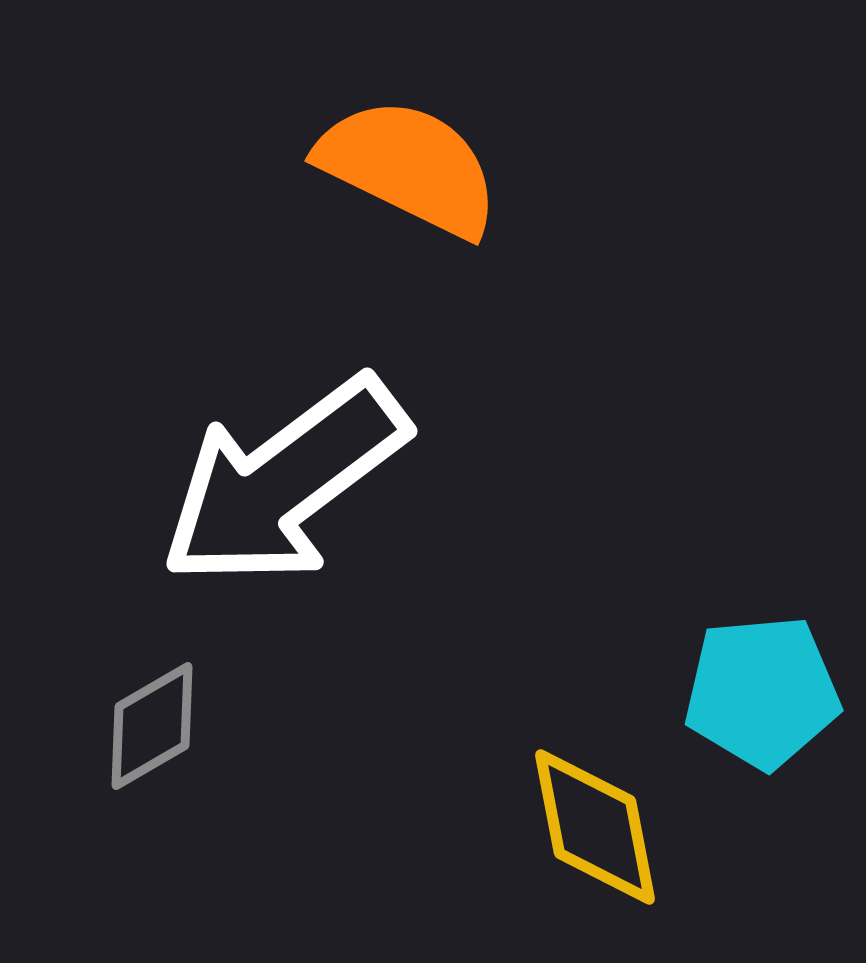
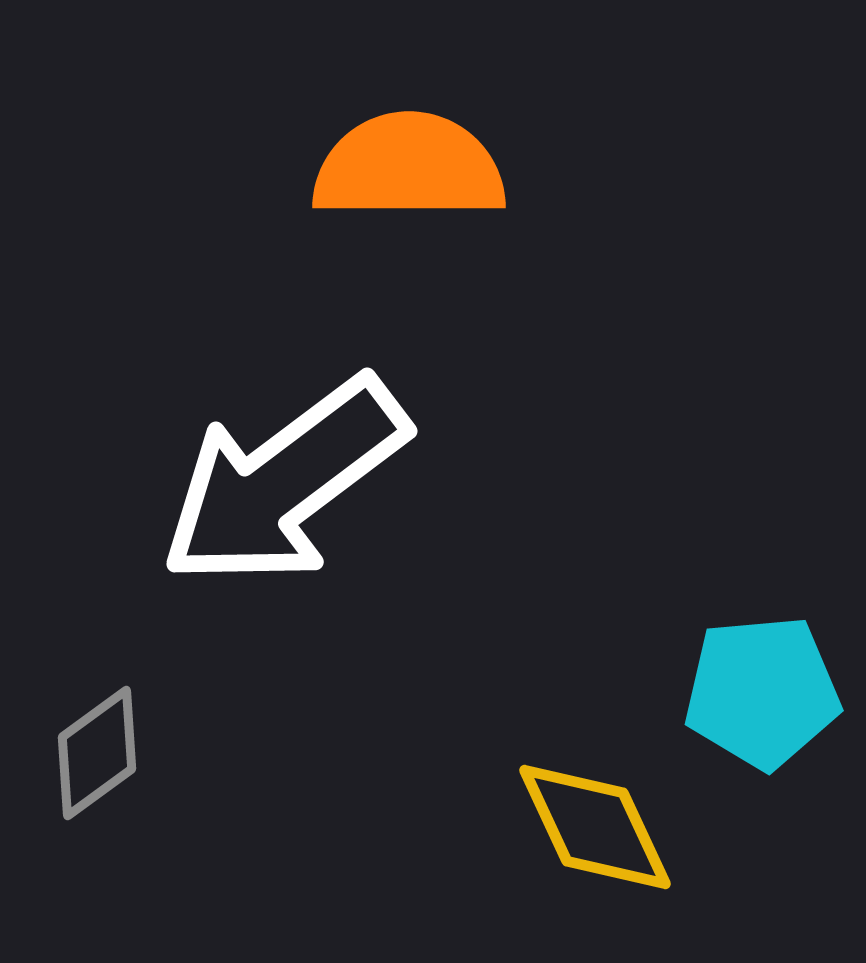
orange semicircle: rotated 26 degrees counterclockwise
gray diamond: moved 55 px left, 27 px down; rotated 6 degrees counterclockwise
yellow diamond: rotated 14 degrees counterclockwise
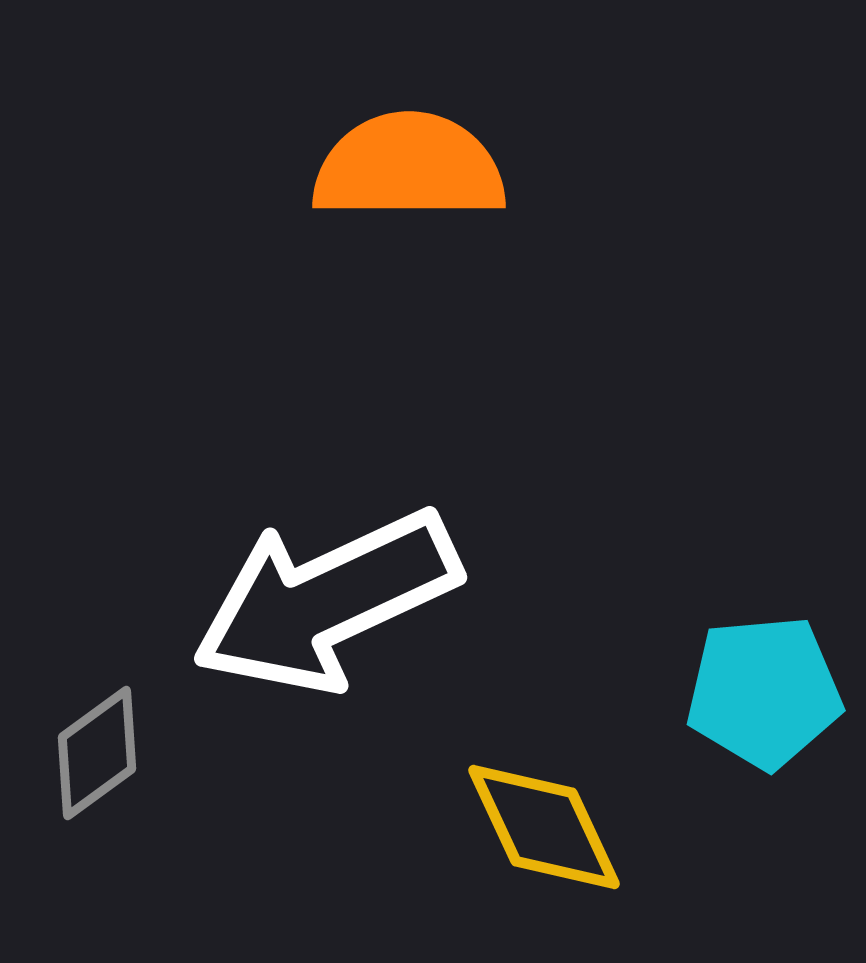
white arrow: moved 42 px right, 119 px down; rotated 12 degrees clockwise
cyan pentagon: moved 2 px right
yellow diamond: moved 51 px left
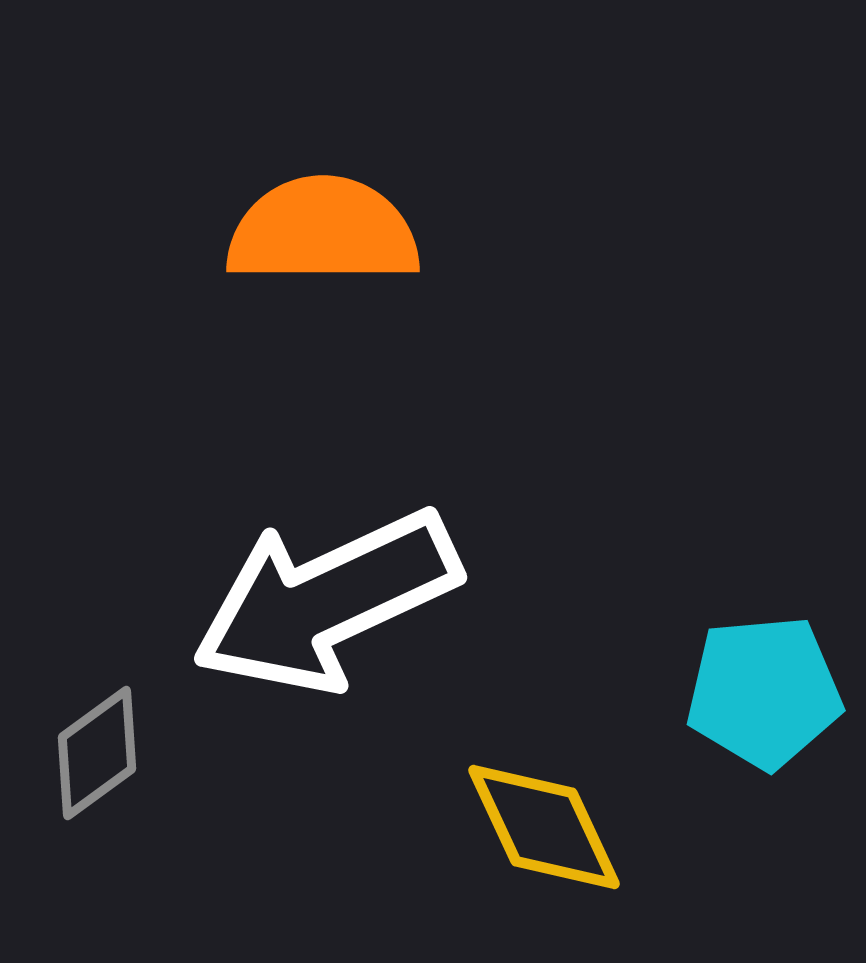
orange semicircle: moved 86 px left, 64 px down
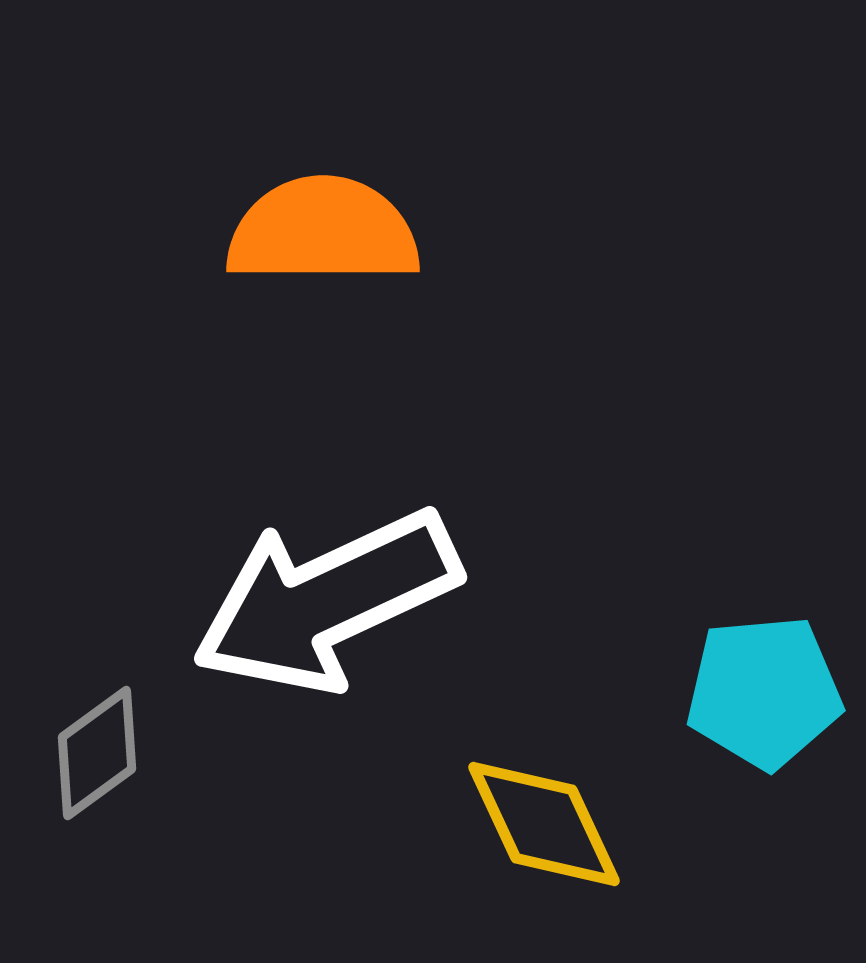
yellow diamond: moved 3 px up
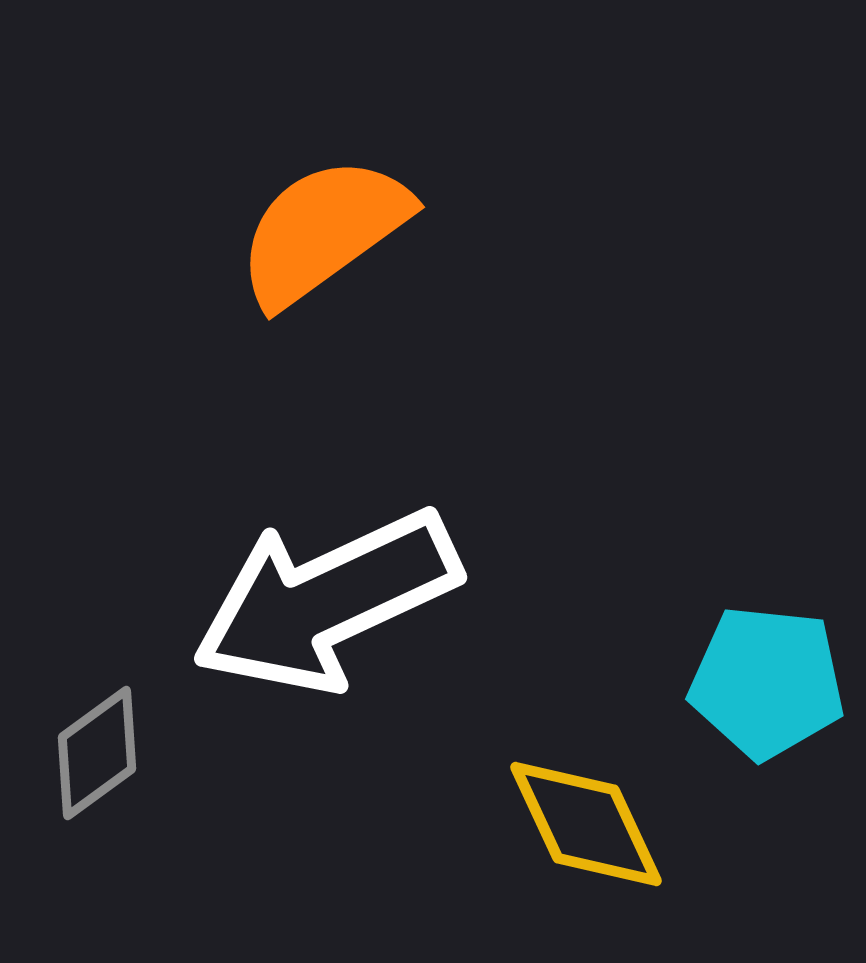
orange semicircle: rotated 36 degrees counterclockwise
cyan pentagon: moved 3 px right, 10 px up; rotated 11 degrees clockwise
yellow diamond: moved 42 px right
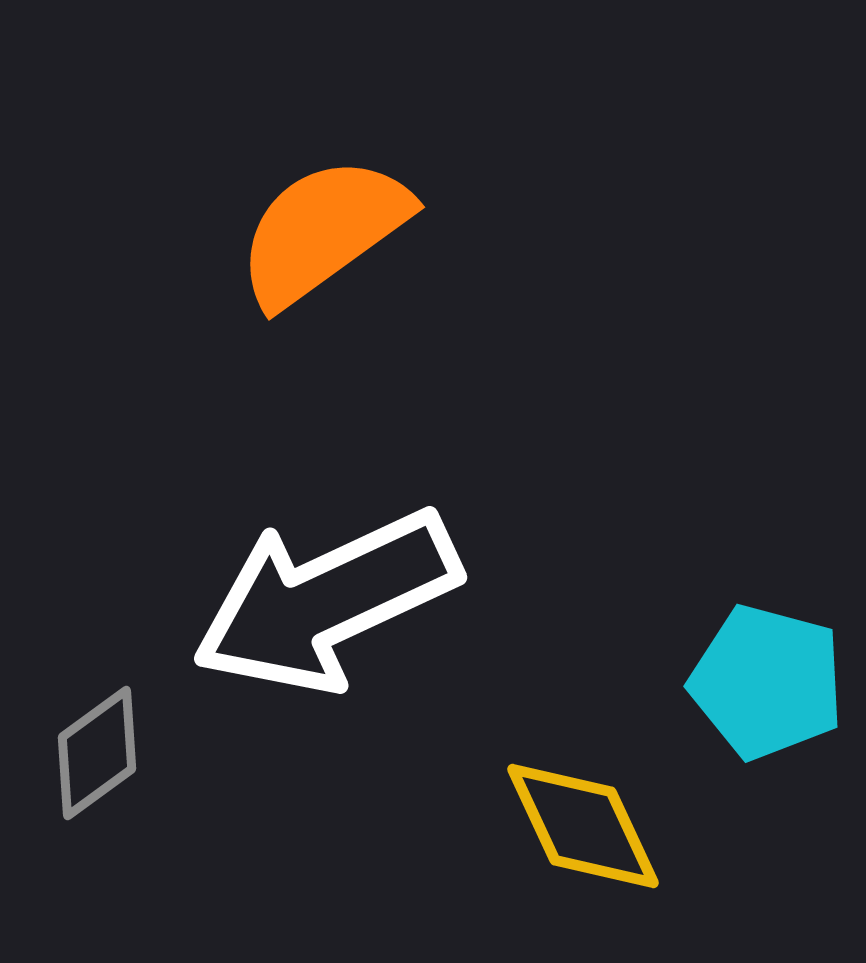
cyan pentagon: rotated 9 degrees clockwise
yellow diamond: moved 3 px left, 2 px down
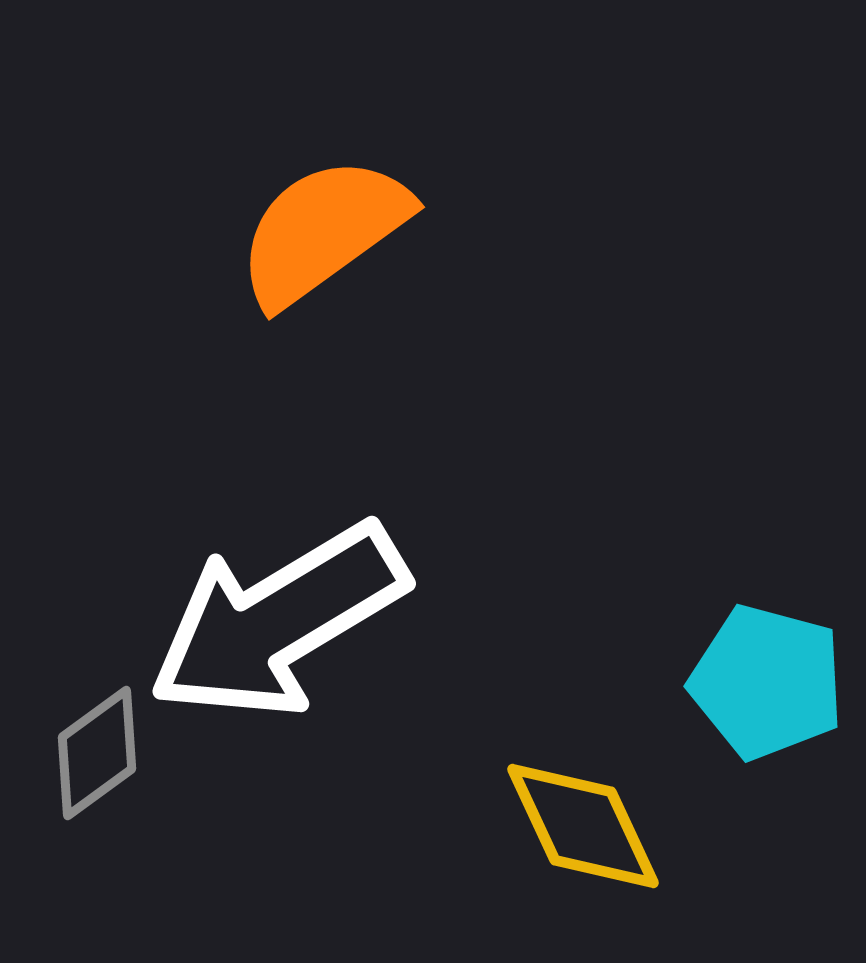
white arrow: moved 48 px left, 20 px down; rotated 6 degrees counterclockwise
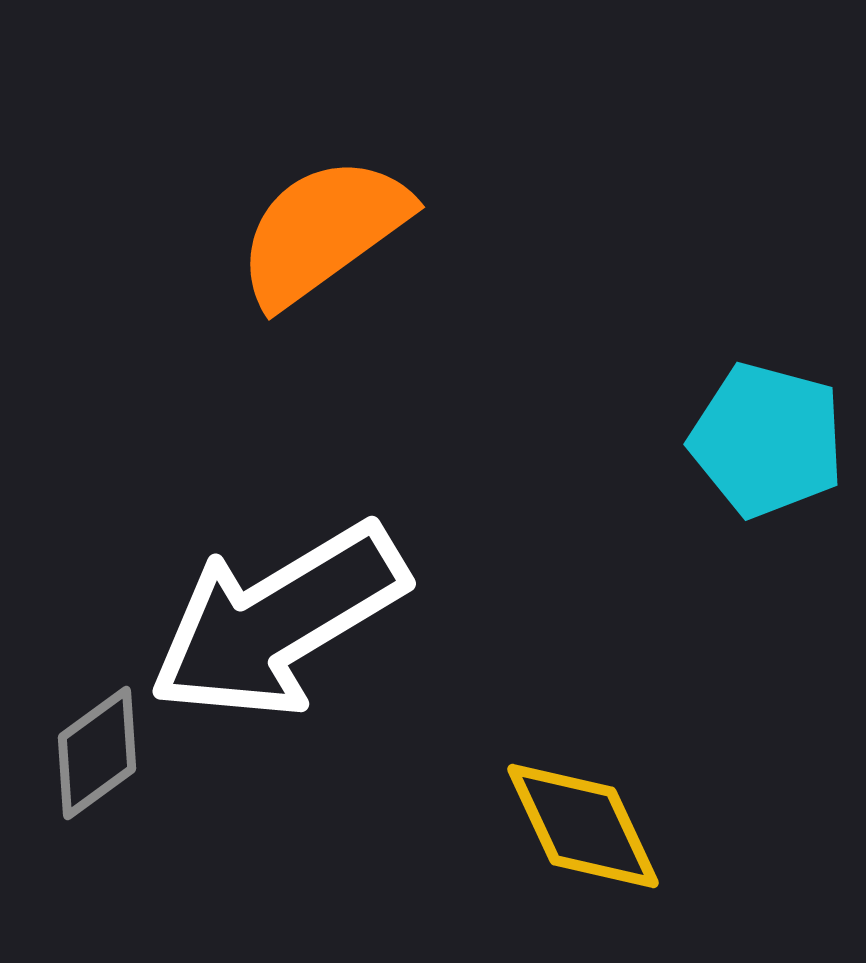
cyan pentagon: moved 242 px up
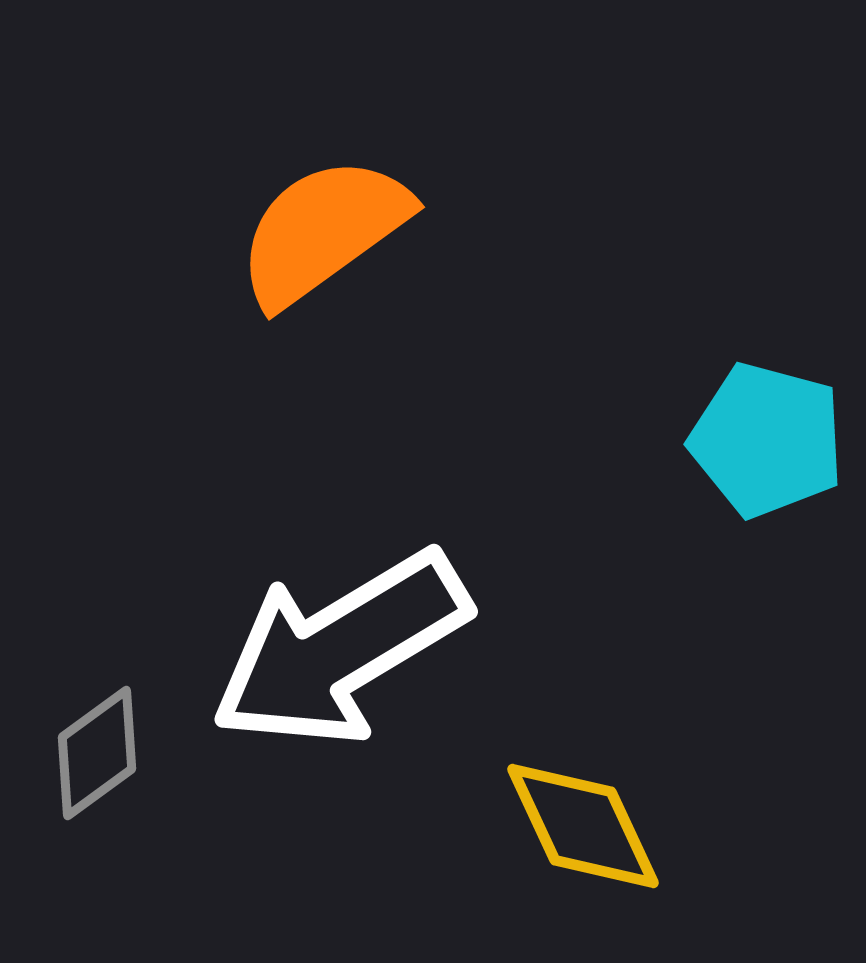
white arrow: moved 62 px right, 28 px down
